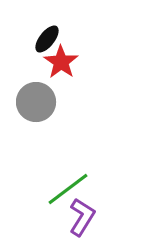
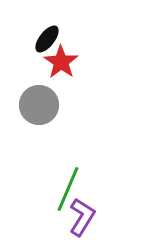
gray circle: moved 3 px right, 3 px down
green line: rotated 30 degrees counterclockwise
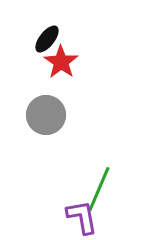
gray circle: moved 7 px right, 10 px down
green line: moved 31 px right
purple L-shape: rotated 42 degrees counterclockwise
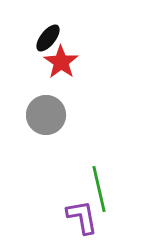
black ellipse: moved 1 px right, 1 px up
green line: rotated 36 degrees counterclockwise
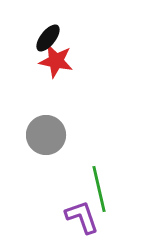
red star: moved 5 px left, 1 px up; rotated 24 degrees counterclockwise
gray circle: moved 20 px down
purple L-shape: rotated 9 degrees counterclockwise
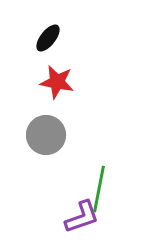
red star: moved 1 px right, 21 px down
green line: rotated 24 degrees clockwise
purple L-shape: rotated 90 degrees clockwise
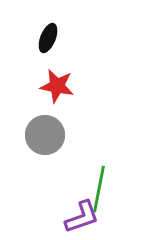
black ellipse: rotated 16 degrees counterclockwise
red star: moved 4 px down
gray circle: moved 1 px left
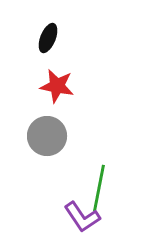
gray circle: moved 2 px right, 1 px down
green line: moved 1 px up
purple L-shape: rotated 75 degrees clockwise
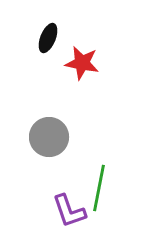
red star: moved 25 px right, 23 px up
gray circle: moved 2 px right, 1 px down
purple L-shape: moved 13 px left, 6 px up; rotated 15 degrees clockwise
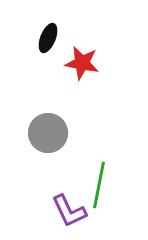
gray circle: moved 1 px left, 4 px up
green line: moved 3 px up
purple L-shape: rotated 6 degrees counterclockwise
